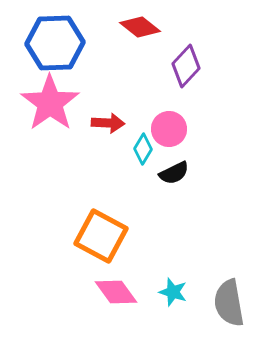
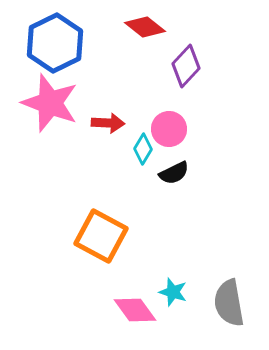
red diamond: moved 5 px right
blue hexagon: rotated 24 degrees counterclockwise
pink star: rotated 16 degrees counterclockwise
pink diamond: moved 19 px right, 18 px down
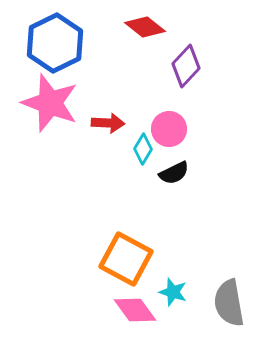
orange square: moved 25 px right, 23 px down
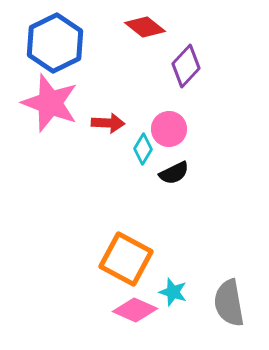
pink diamond: rotated 30 degrees counterclockwise
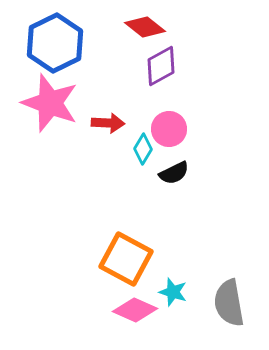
purple diamond: moved 25 px left; rotated 18 degrees clockwise
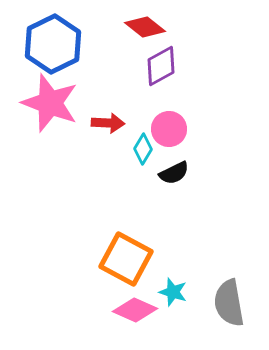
blue hexagon: moved 2 px left, 1 px down
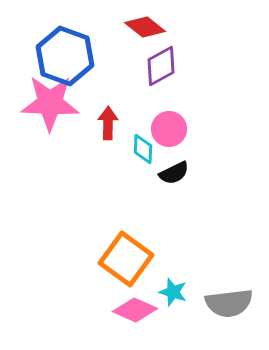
blue hexagon: moved 12 px right, 12 px down; rotated 14 degrees counterclockwise
pink star: rotated 18 degrees counterclockwise
red arrow: rotated 92 degrees counterclockwise
cyan diamond: rotated 28 degrees counterclockwise
orange square: rotated 8 degrees clockwise
gray semicircle: rotated 87 degrees counterclockwise
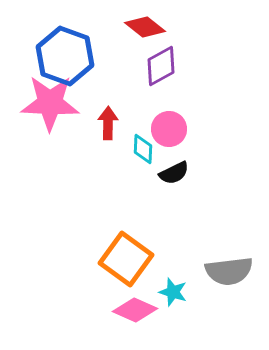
gray semicircle: moved 32 px up
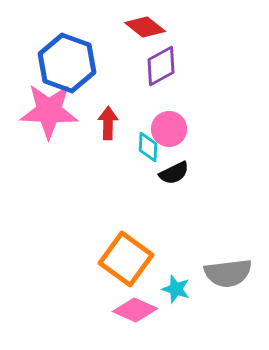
blue hexagon: moved 2 px right, 7 px down
pink star: moved 1 px left, 8 px down
cyan diamond: moved 5 px right, 2 px up
gray semicircle: moved 1 px left, 2 px down
cyan star: moved 3 px right, 3 px up
